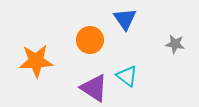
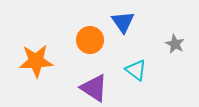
blue triangle: moved 2 px left, 3 px down
gray star: rotated 18 degrees clockwise
cyan triangle: moved 9 px right, 6 px up
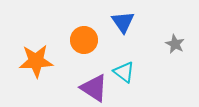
orange circle: moved 6 px left
cyan triangle: moved 12 px left, 2 px down
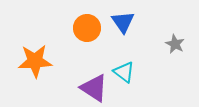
orange circle: moved 3 px right, 12 px up
orange star: moved 1 px left
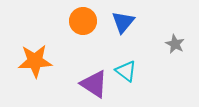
blue triangle: rotated 15 degrees clockwise
orange circle: moved 4 px left, 7 px up
cyan triangle: moved 2 px right, 1 px up
purple triangle: moved 4 px up
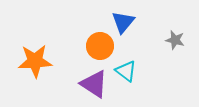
orange circle: moved 17 px right, 25 px down
gray star: moved 4 px up; rotated 12 degrees counterclockwise
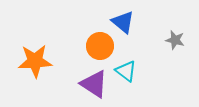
blue triangle: rotated 30 degrees counterclockwise
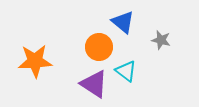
gray star: moved 14 px left
orange circle: moved 1 px left, 1 px down
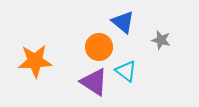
purple triangle: moved 2 px up
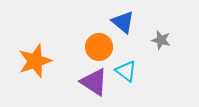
orange star: rotated 16 degrees counterclockwise
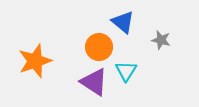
cyan triangle: rotated 25 degrees clockwise
